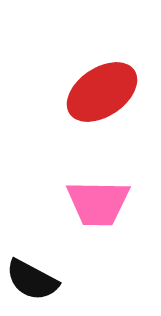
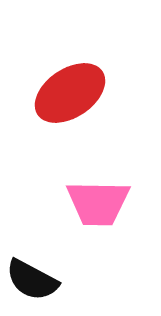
red ellipse: moved 32 px left, 1 px down
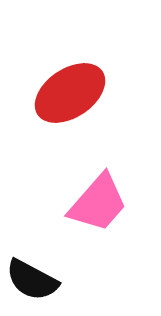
pink trapezoid: rotated 50 degrees counterclockwise
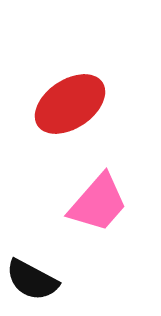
red ellipse: moved 11 px down
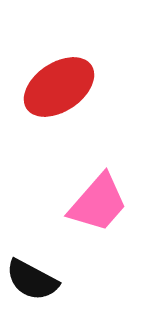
red ellipse: moved 11 px left, 17 px up
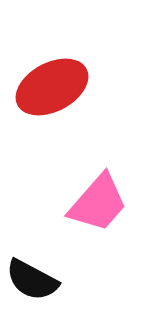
red ellipse: moved 7 px left; rotated 6 degrees clockwise
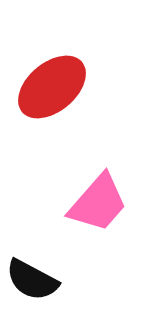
red ellipse: rotated 12 degrees counterclockwise
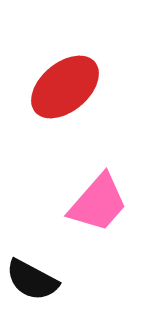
red ellipse: moved 13 px right
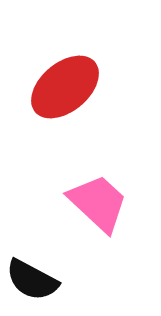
pink trapezoid: rotated 88 degrees counterclockwise
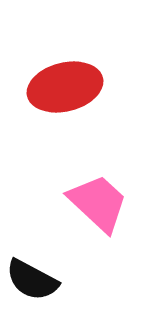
red ellipse: rotated 26 degrees clockwise
